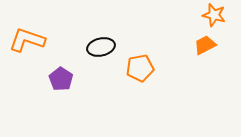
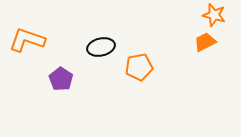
orange trapezoid: moved 3 px up
orange pentagon: moved 1 px left, 1 px up
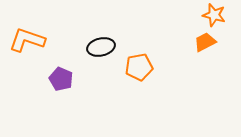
purple pentagon: rotated 10 degrees counterclockwise
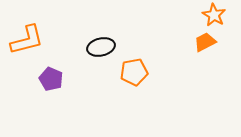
orange star: rotated 15 degrees clockwise
orange L-shape: rotated 147 degrees clockwise
orange pentagon: moved 5 px left, 5 px down
purple pentagon: moved 10 px left
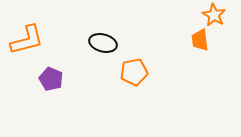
orange trapezoid: moved 5 px left, 2 px up; rotated 70 degrees counterclockwise
black ellipse: moved 2 px right, 4 px up; rotated 28 degrees clockwise
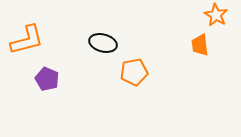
orange star: moved 2 px right
orange trapezoid: moved 5 px down
purple pentagon: moved 4 px left
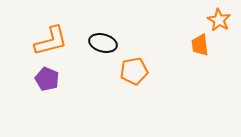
orange star: moved 3 px right, 5 px down
orange L-shape: moved 24 px right, 1 px down
orange pentagon: moved 1 px up
